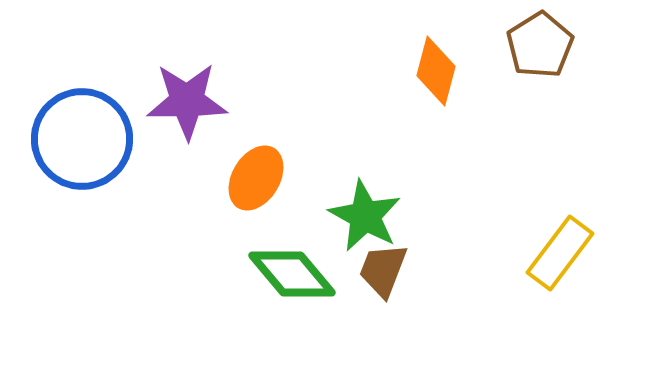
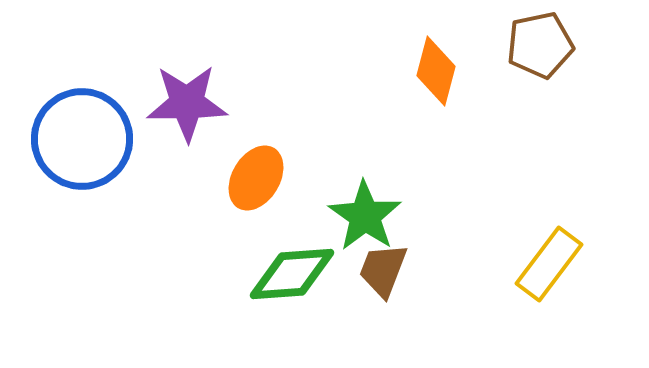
brown pentagon: rotated 20 degrees clockwise
purple star: moved 2 px down
green star: rotated 6 degrees clockwise
yellow rectangle: moved 11 px left, 11 px down
green diamond: rotated 54 degrees counterclockwise
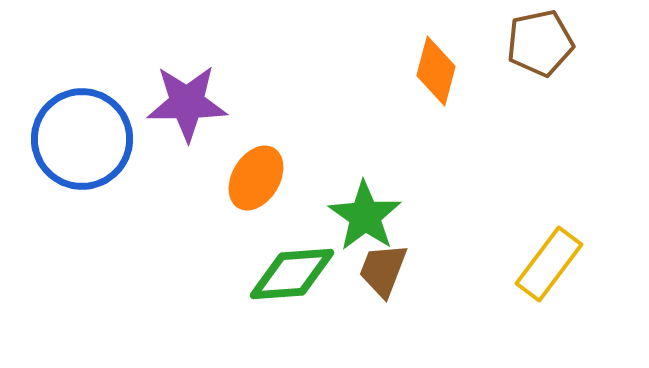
brown pentagon: moved 2 px up
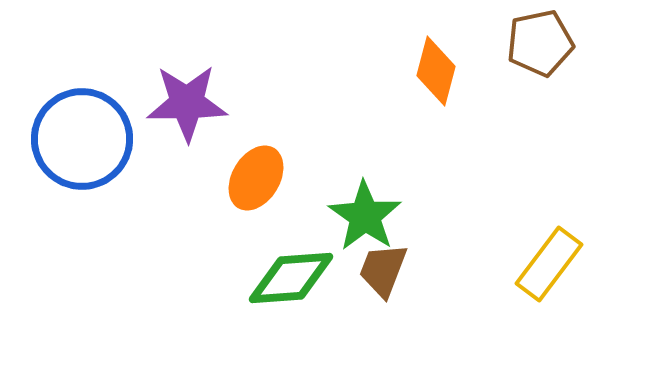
green diamond: moved 1 px left, 4 px down
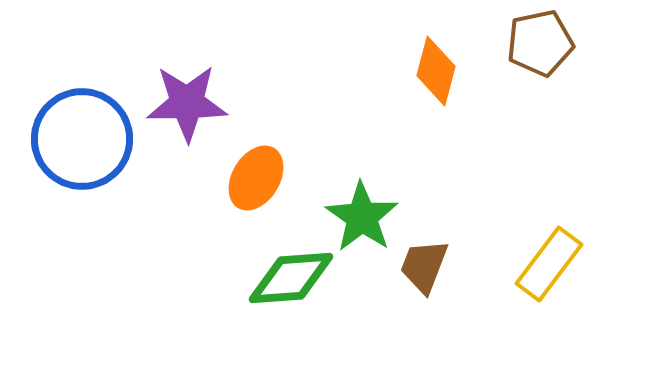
green star: moved 3 px left, 1 px down
brown trapezoid: moved 41 px right, 4 px up
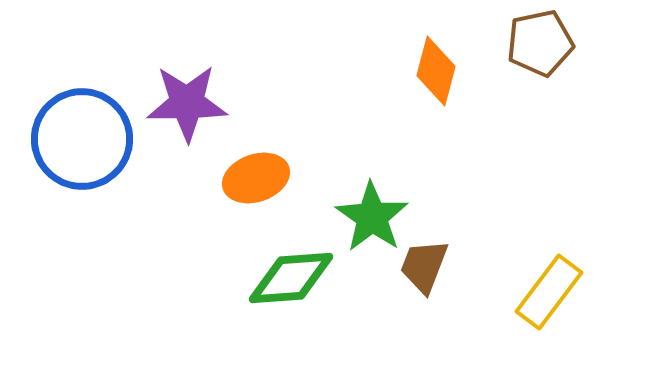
orange ellipse: rotated 40 degrees clockwise
green star: moved 10 px right
yellow rectangle: moved 28 px down
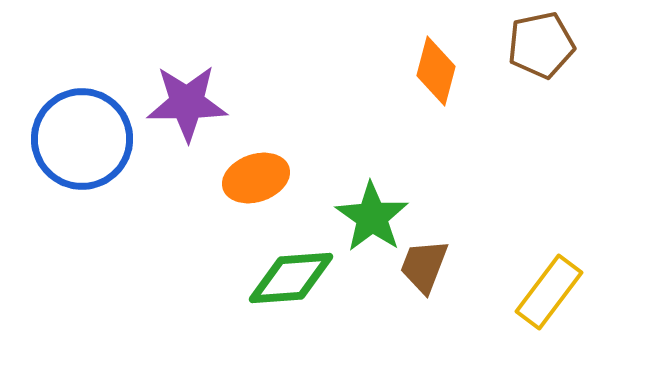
brown pentagon: moved 1 px right, 2 px down
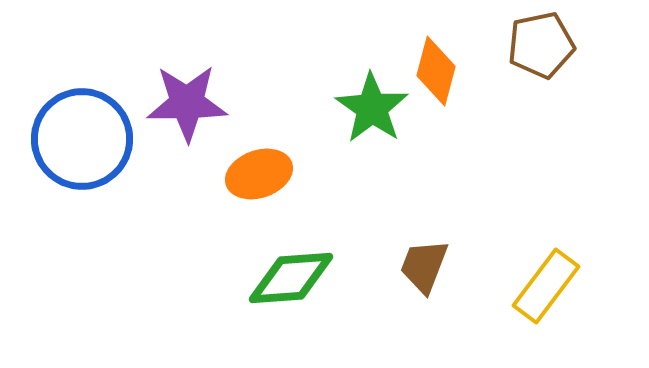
orange ellipse: moved 3 px right, 4 px up
green star: moved 109 px up
yellow rectangle: moved 3 px left, 6 px up
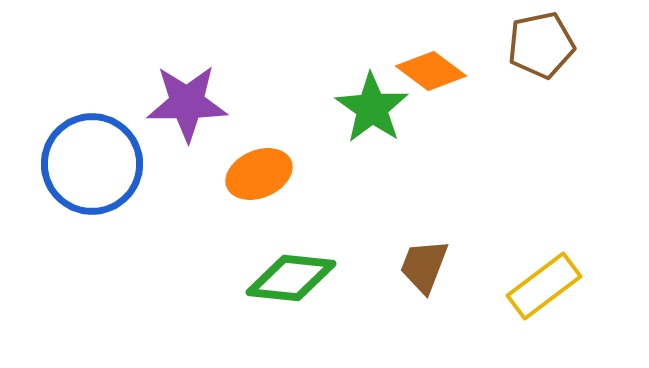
orange diamond: moved 5 px left; rotated 68 degrees counterclockwise
blue circle: moved 10 px right, 25 px down
orange ellipse: rotated 4 degrees counterclockwise
green diamond: rotated 10 degrees clockwise
yellow rectangle: moved 2 px left; rotated 16 degrees clockwise
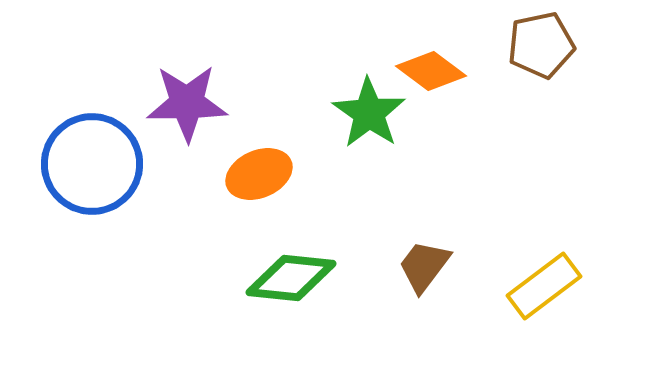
green star: moved 3 px left, 5 px down
brown trapezoid: rotated 16 degrees clockwise
